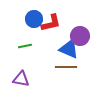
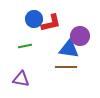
blue triangle: rotated 15 degrees counterclockwise
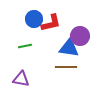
blue triangle: moved 1 px up
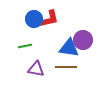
red L-shape: moved 2 px left, 4 px up
purple circle: moved 3 px right, 4 px down
purple triangle: moved 15 px right, 10 px up
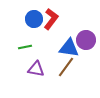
red L-shape: moved 2 px right; rotated 40 degrees counterclockwise
purple circle: moved 3 px right
green line: moved 1 px down
brown line: rotated 55 degrees counterclockwise
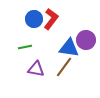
brown line: moved 2 px left
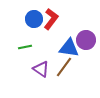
purple triangle: moved 5 px right; rotated 24 degrees clockwise
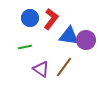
blue circle: moved 4 px left, 1 px up
blue triangle: moved 12 px up
